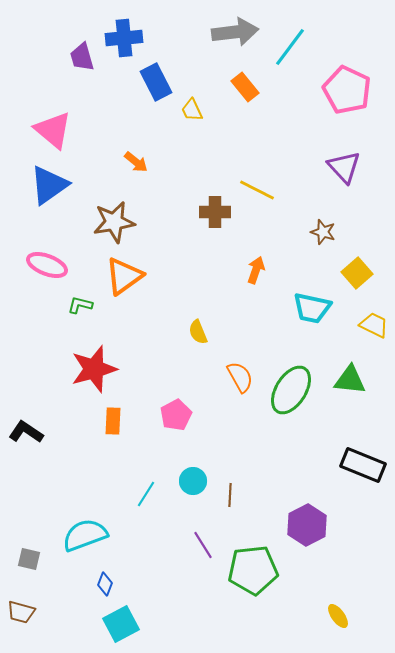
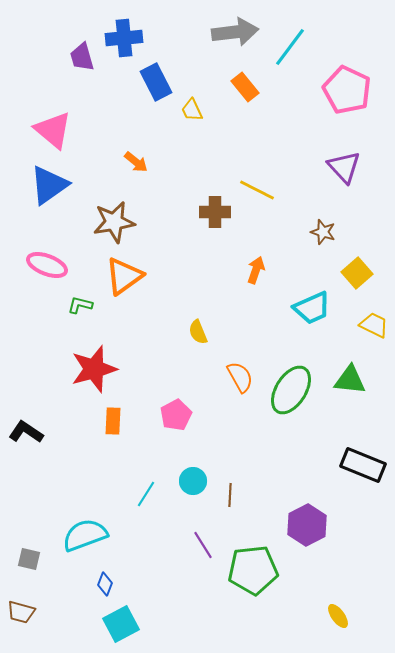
cyan trapezoid at (312, 308): rotated 36 degrees counterclockwise
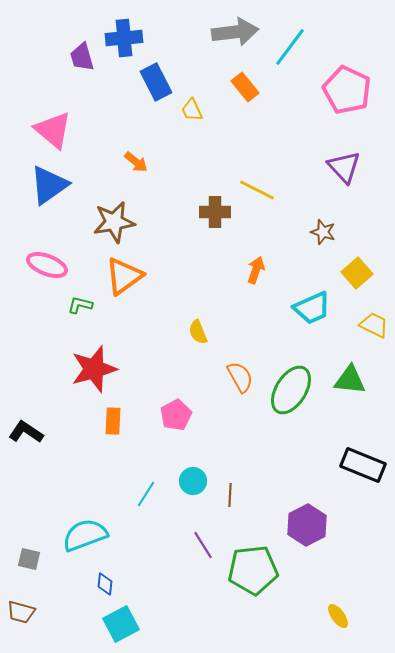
blue diamond at (105, 584): rotated 15 degrees counterclockwise
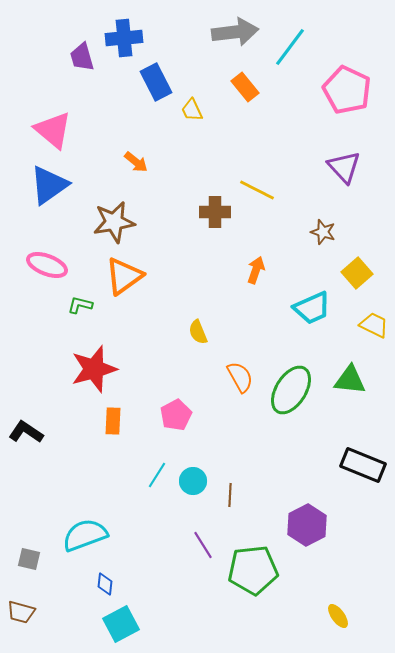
cyan line at (146, 494): moved 11 px right, 19 px up
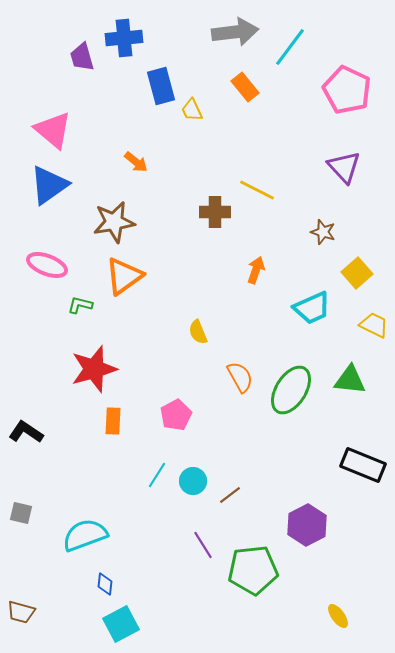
blue rectangle at (156, 82): moved 5 px right, 4 px down; rotated 12 degrees clockwise
brown line at (230, 495): rotated 50 degrees clockwise
gray square at (29, 559): moved 8 px left, 46 px up
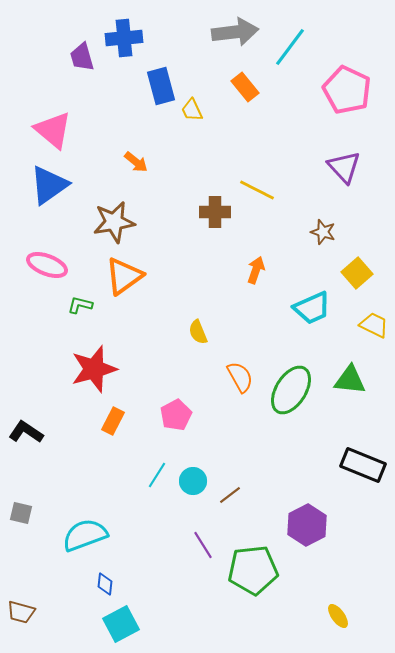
orange rectangle at (113, 421): rotated 24 degrees clockwise
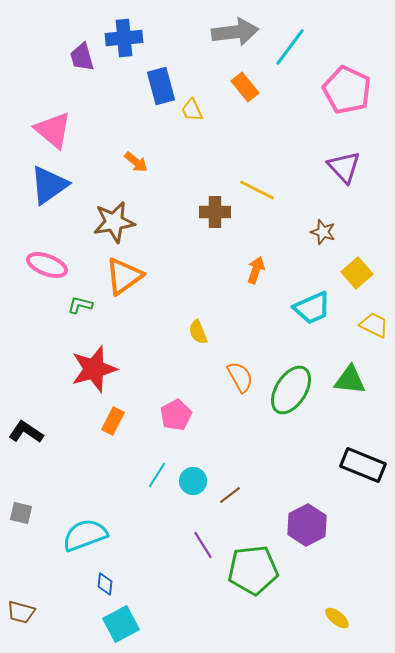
yellow ellipse at (338, 616): moved 1 px left, 2 px down; rotated 15 degrees counterclockwise
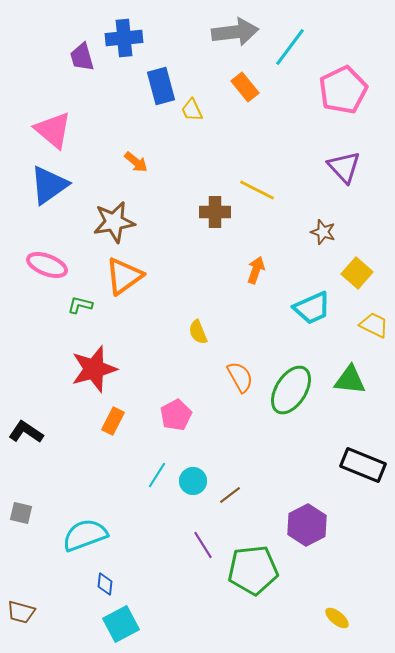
pink pentagon at (347, 90): moved 4 px left; rotated 21 degrees clockwise
yellow square at (357, 273): rotated 8 degrees counterclockwise
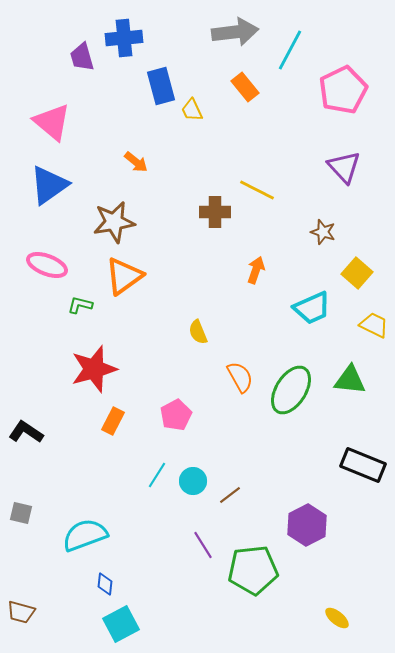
cyan line at (290, 47): moved 3 px down; rotated 9 degrees counterclockwise
pink triangle at (53, 130): moved 1 px left, 8 px up
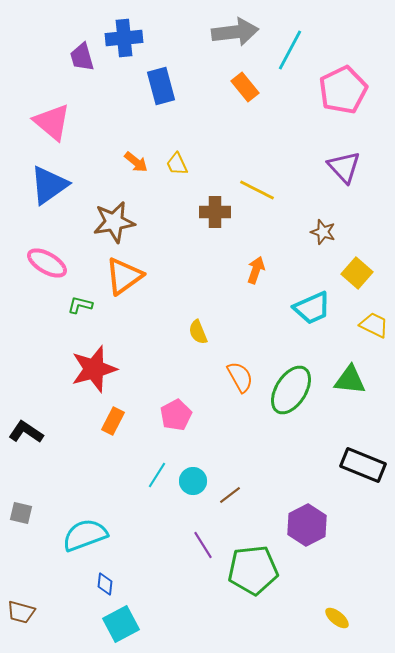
yellow trapezoid at (192, 110): moved 15 px left, 54 px down
pink ellipse at (47, 265): moved 2 px up; rotated 9 degrees clockwise
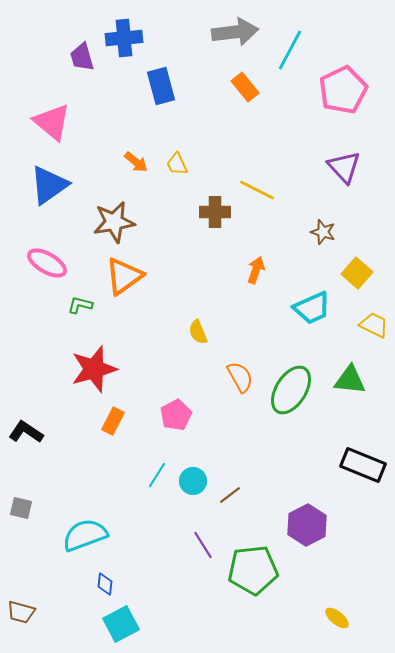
gray square at (21, 513): moved 5 px up
